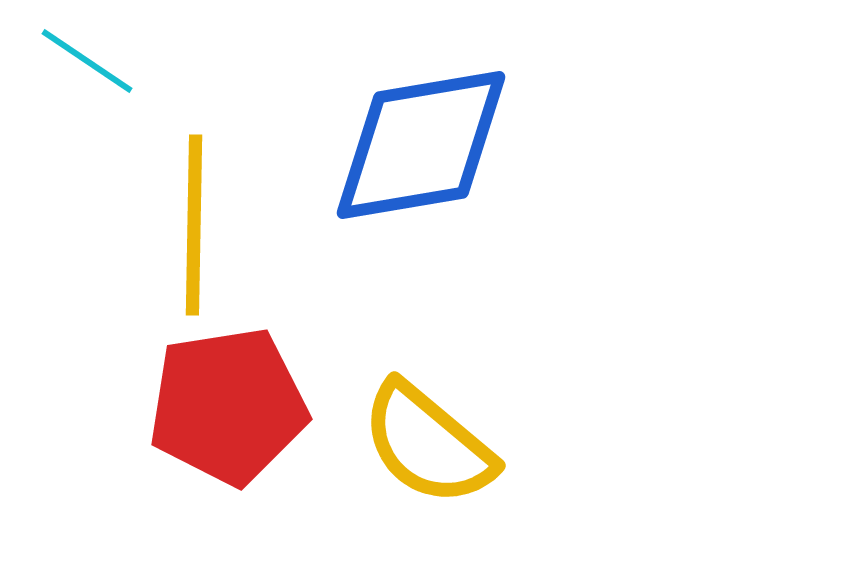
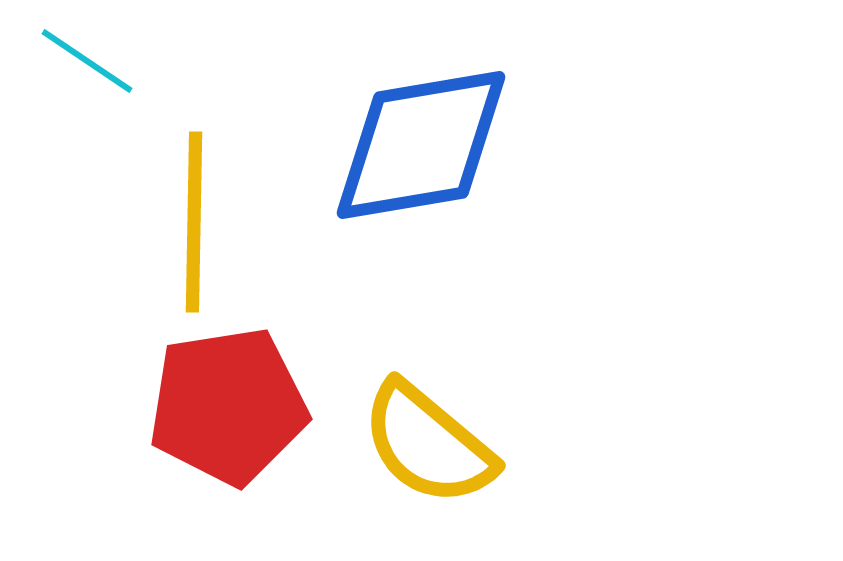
yellow line: moved 3 px up
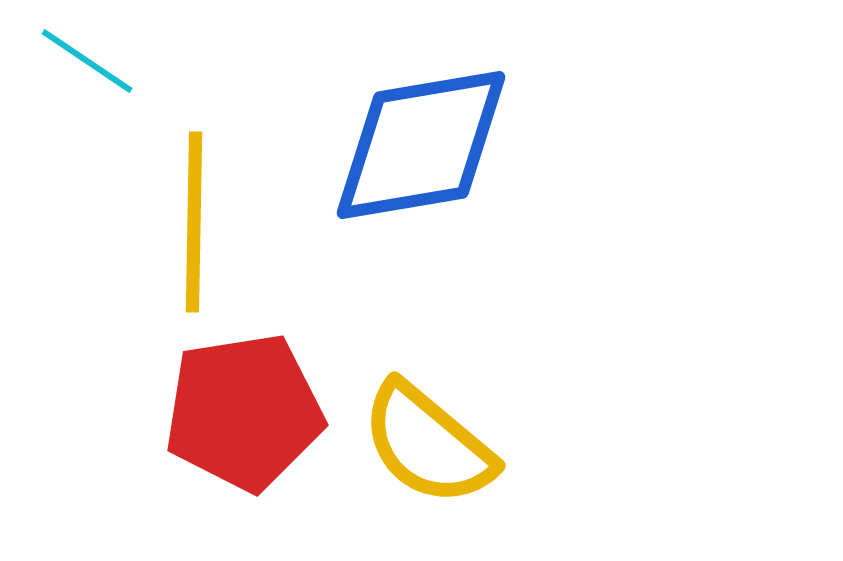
red pentagon: moved 16 px right, 6 px down
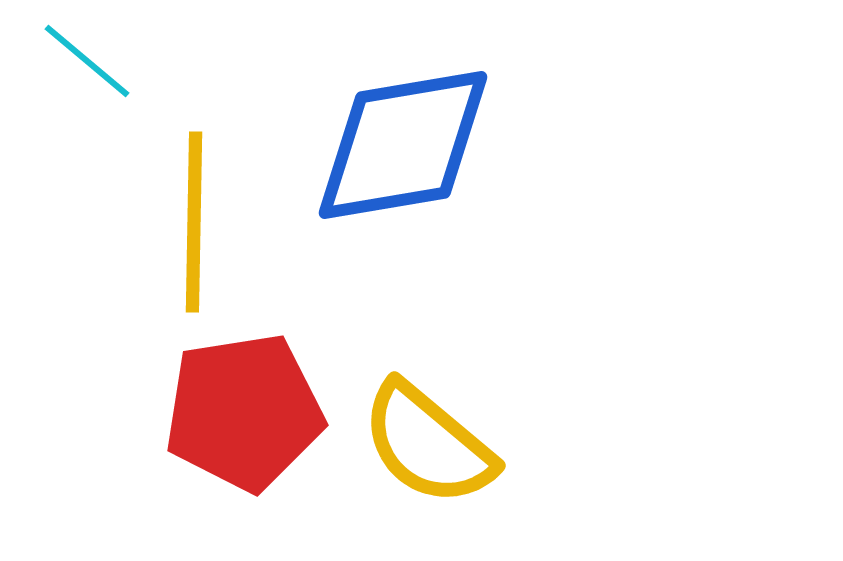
cyan line: rotated 6 degrees clockwise
blue diamond: moved 18 px left
